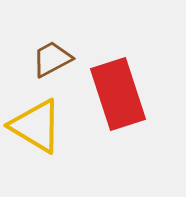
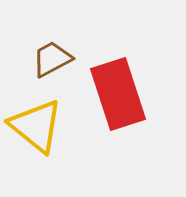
yellow triangle: rotated 8 degrees clockwise
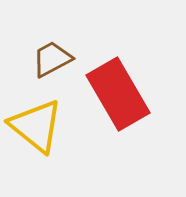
red rectangle: rotated 12 degrees counterclockwise
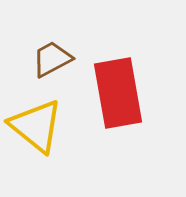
red rectangle: moved 1 px up; rotated 20 degrees clockwise
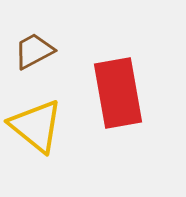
brown trapezoid: moved 18 px left, 8 px up
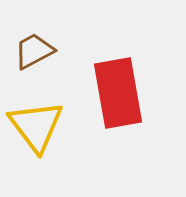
yellow triangle: rotated 14 degrees clockwise
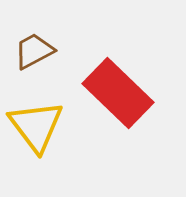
red rectangle: rotated 36 degrees counterclockwise
